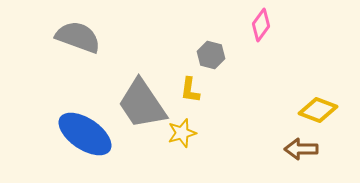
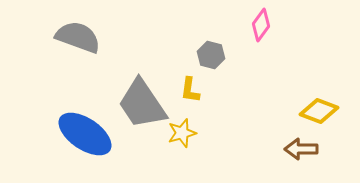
yellow diamond: moved 1 px right, 1 px down
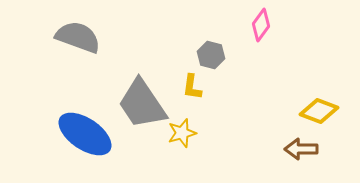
yellow L-shape: moved 2 px right, 3 px up
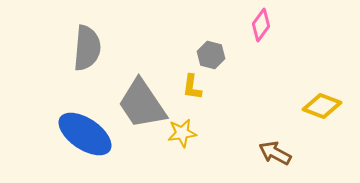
gray semicircle: moved 9 px right, 11 px down; rotated 75 degrees clockwise
yellow diamond: moved 3 px right, 5 px up
yellow star: rotated 8 degrees clockwise
brown arrow: moved 26 px left, 4 px down; rotated 28 degrees clockwise
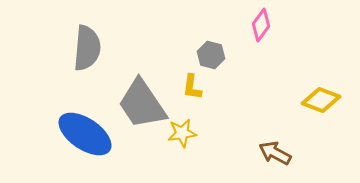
yellow diamond: moved 1 px left, 6 px up
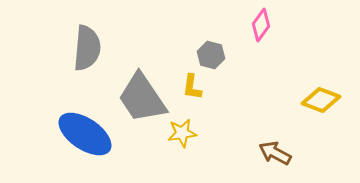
gray trapezoid: moved 6 px up
